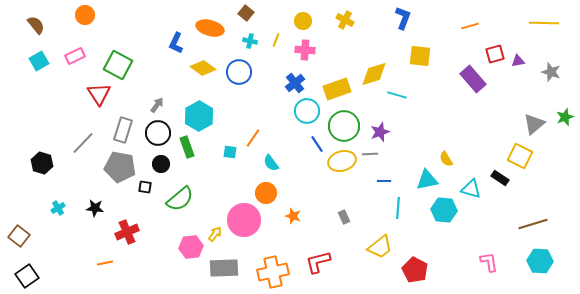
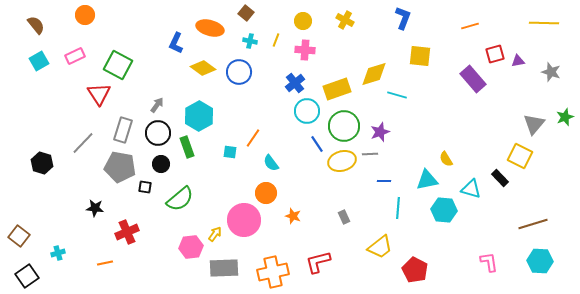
gray triangle at (534, 124): rotated 10 degrees counterclockwise
black rectangle at (500, 178): rotated 12 degrees clockwise
cyan cross at (58, 208): moved 45 px down; rotated 16 degrees clockwise
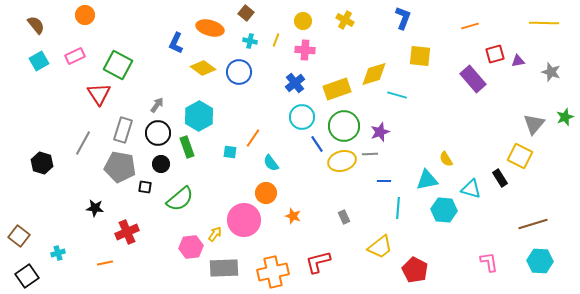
cyan circle at (307, 111): moved 5 px left, 6 px down
gray line at (83, 143): rotated 15 degrees counterclockwise
black rectangle at (500, 178): rotated 12 degrees clockwise
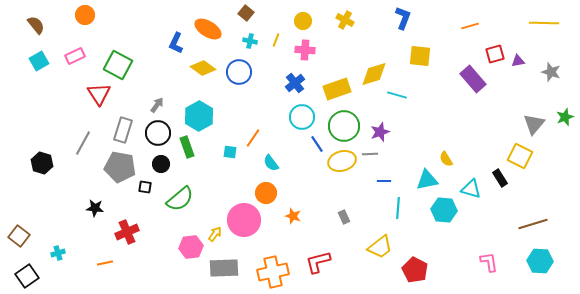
orange ellipse at (210, 28): moved 2 px left, 1 px down; rotated 16 degrees clockwise
